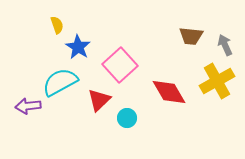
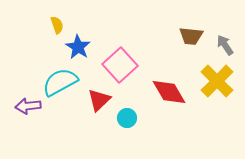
gray arrow: rotated 10 degrees counterclockwise
yellow cross: rotated 16 degrees counterclockwise
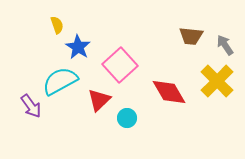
cyan semicircle: moved 1 px up
purple arrow: moved 3 px right; rotated 120 degrees counterclockwise
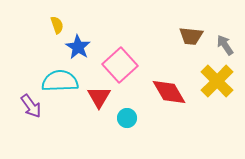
cyan semicircle: rotated 27 degrees clockwise
red triangle: moved 3 px up; rotated 15 degrees counterclockwise
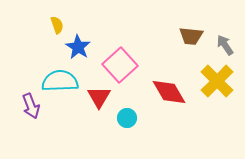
purple arrow: rotated 15 degrees clockwise
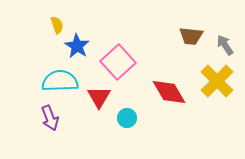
blue star: moved 1 px left, 1 px up
pink square: moved 2 px left, 3 px up
purple arrow: moved 19 px right, 12 px down
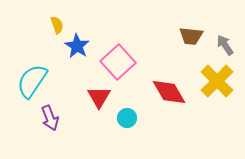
cyan semicircle: moved 28 px left; rotated 54 degrees counterclockwise
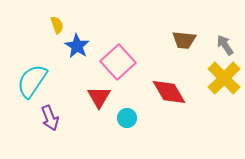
brown trapezoid: moved 7 px left, 4 px down
yellow cross: moved 7 px right, 3 px up
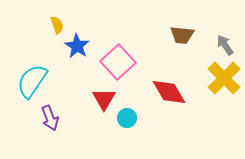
brown trapezoid: moved 2 px left, 5 px up
red triangle: moved 5 px right, 2 px down
